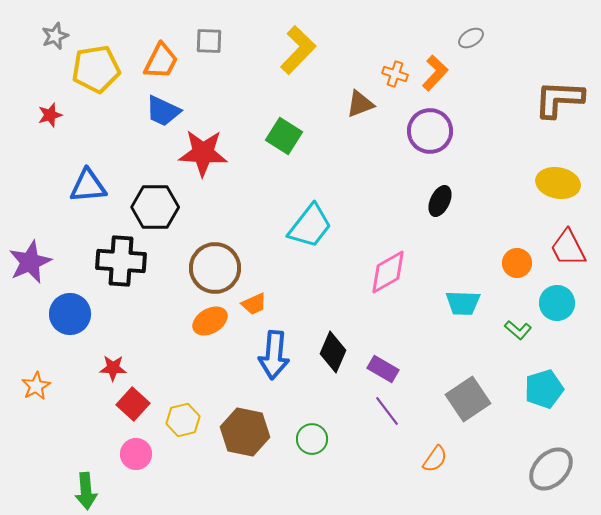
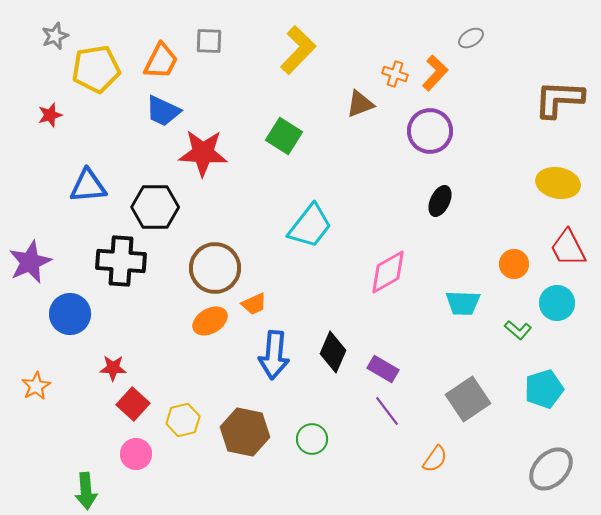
orange circle at (517, 263): moved 3 px left, 1 px down
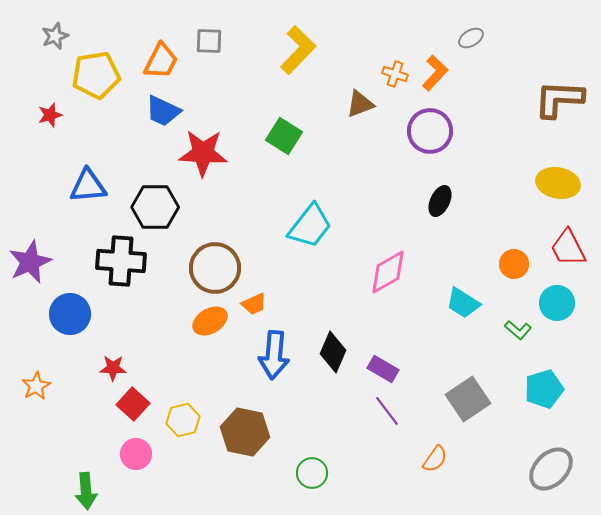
yellow pentagon at (96, 69): moved 6 px down
cyan trapezoid at (463, 303): rotated 30 degrees clockwise
green circle at (312, 439): moved 34 px down
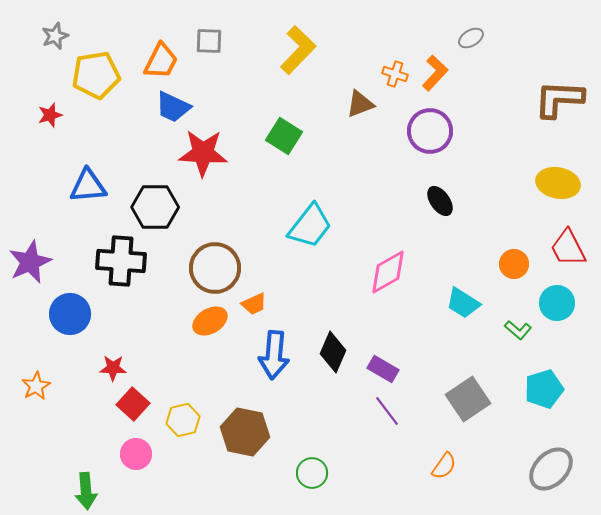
blue trapezoid at (163, 111): moved 10 px right, 4 px up
black ellipse at (440, 201): rotated 60 degrees counterclockwise
orange semicircle at (435, 459): moved 9 px right, 7 px down
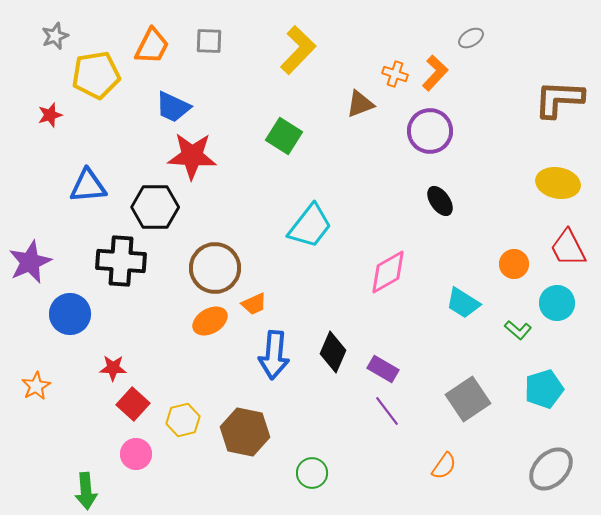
orange trapezoid at (161, 61): moved 9 px left, 15 px up
red star at (203, 153): moved 11 px left, 3 px down
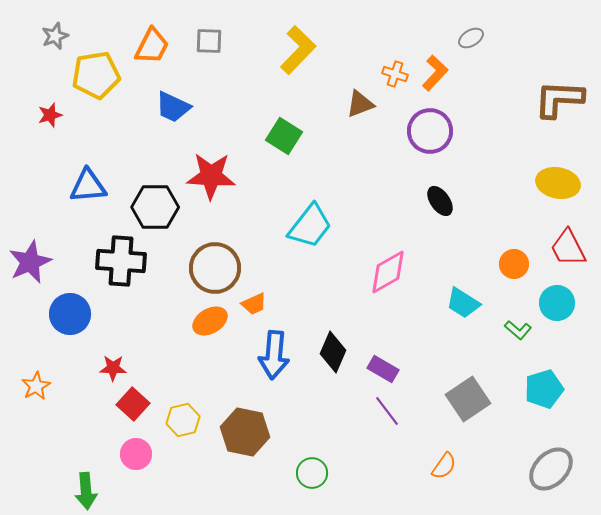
red star at (192, 156): moved 19 px right, 20 px down
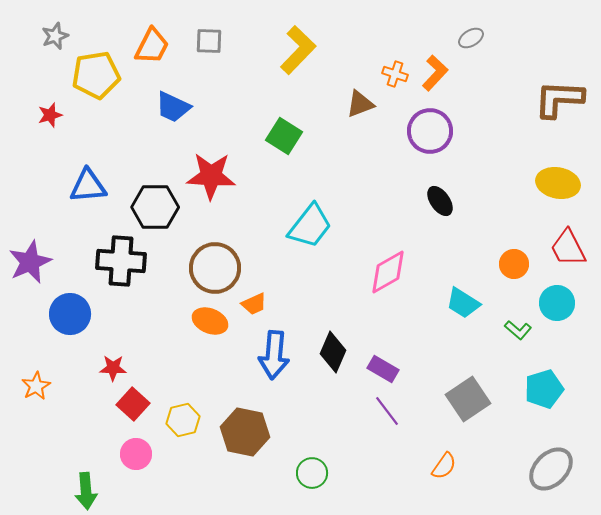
orange ellipse at (210, 321): rotated 52 degrees clockwise
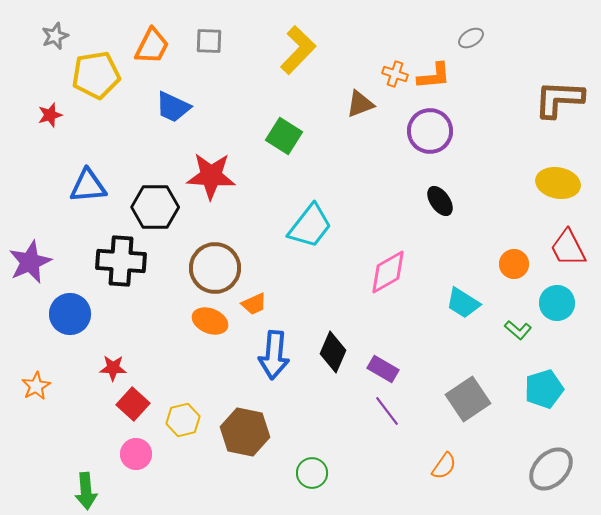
orange L-shape at (435, 73): moved 1 px left, 3 px down; rotated 42 degrees clockwise
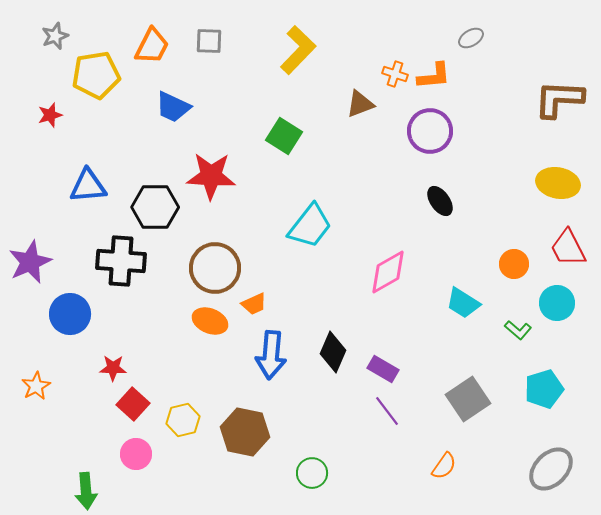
blue arrow at (274, 355): moved 3 px left
